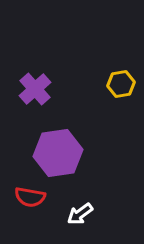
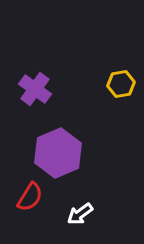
purple cross: rotated 12 degrees counterclockwise
purple hexagon: rotated 15 degrees counterclockwise
red semicircle: rotated 68 degrees counterclockwise
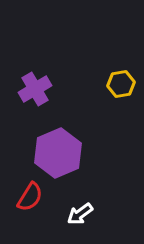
purple cross: rotated 24 degrees clockwise
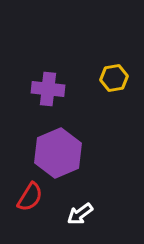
yellow hexagon: moved 7 px left, 6 px up
purple cross: moved 13 px right; rotated 36 degrees clockwise
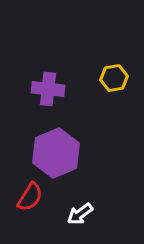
purple hexagon: moved 2 px left
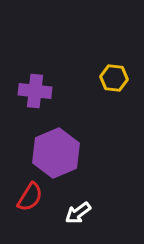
yellow hexagon: rotated 16 degrees clockwise
purple cross: moved 13 px left, 2 px down
white arrow: moved 2 px left, 1 px up
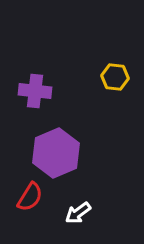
yellow hexagon: moved 1 px right, 1 px up
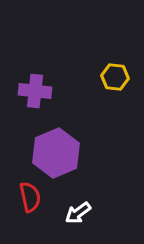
red semicircle: rotated 44 degrees counterclockwise
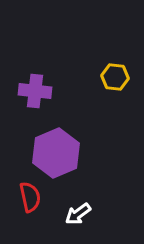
white arrow: moved 1 px down
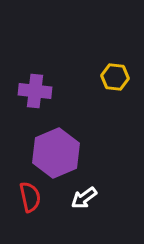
white arrow: moved 6 px right, 16 px up
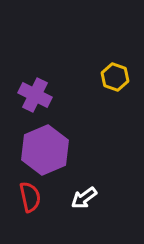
yellow hexagon: rotated 12 degrees clockwise
purple cross: moved 4 px down; rotated 20 degrees clockwise
purple hexagon: moved 11 px left, 3 px up
